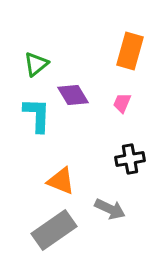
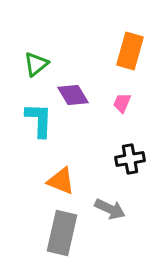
cyan L-shape: moved 2 px right, 5 px down
gray rectangle: moved 8 px right, 3 px down; rotated 42 degrees counterclockwise
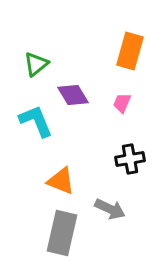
cyan L-shape: moved 3 px left, 1 px down; rotated 24 degrees counterclockwise
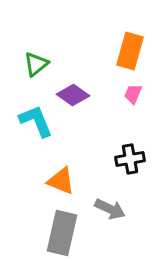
purple diamond: rotated 24 degrees counterclockwise
pink trapezoid: moved 11 px right, 9 px up
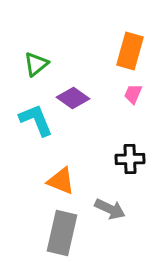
purple diamond: moved 3 px down
cyan L-shape: moved 1 px up
black cross: rotated 8 degrees clockwise
